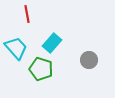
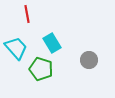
cyan rectangle: rotated 72 degrees counterclockwise
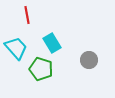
red line: moved 1 px down
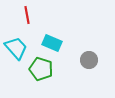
cyan rectangle: rotated 36 degrees counterclockwise
